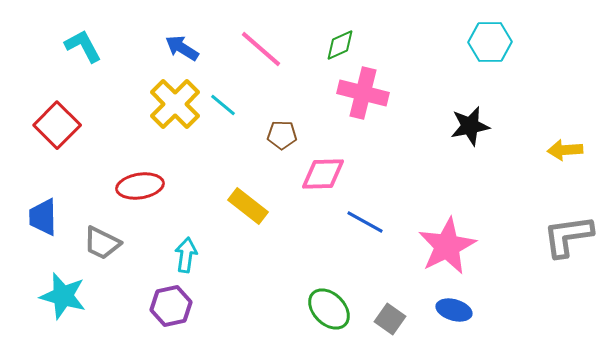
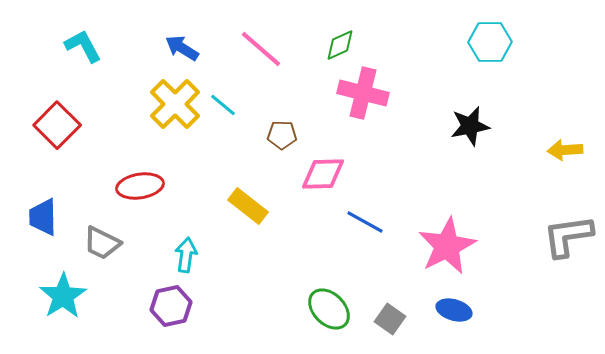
cyan star: rotated 24 degrees clockwise
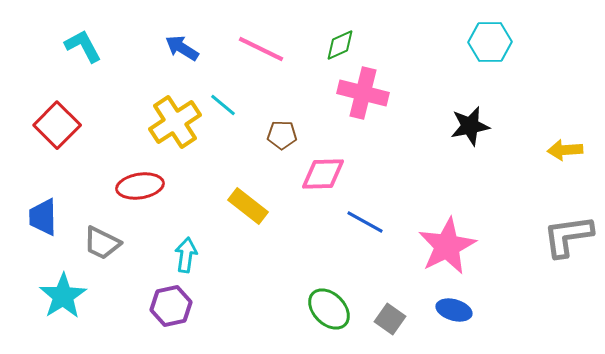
pink line: rotated 15 degrees counterclockwise
yellow cross: moved 18 px down; rotated 12 degrees clockwise
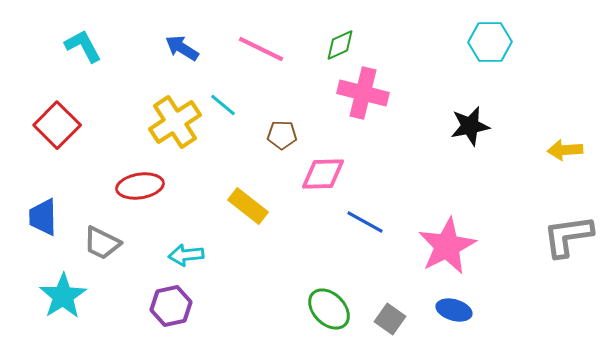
cyan arrow: rotated 104 degrees counterclockwise
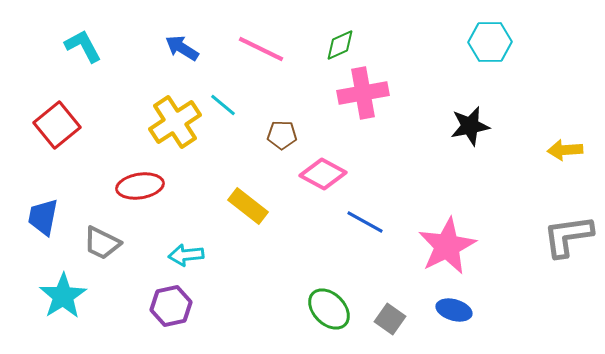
pink cross: rotated 24 degrees counterclockwise
red square: rotated 6 degrees clockwise
pink diamond: rotated 30 degrees clockwise
blue trapezoid: rotated 12 degrees clockwise
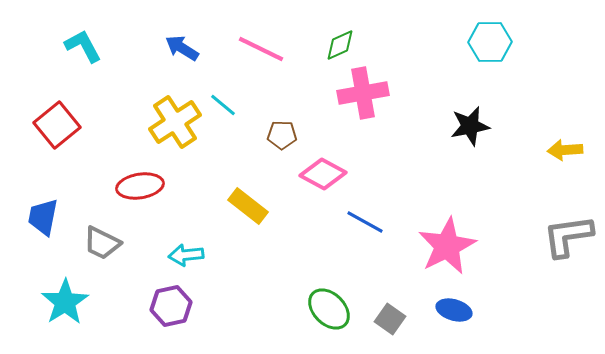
cyan star: moved 2 px right, 6 px down
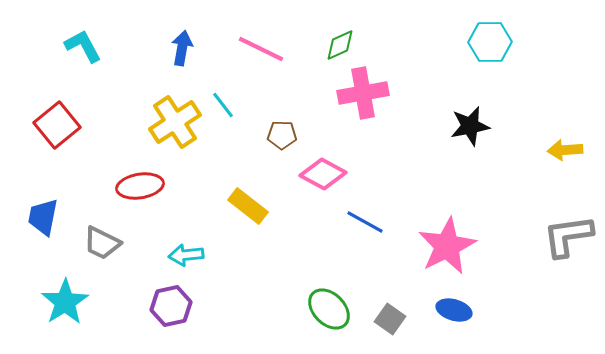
blue arrow: rotated 68 degrees clockwise
cyan line: rotated 12 degrees clockwise
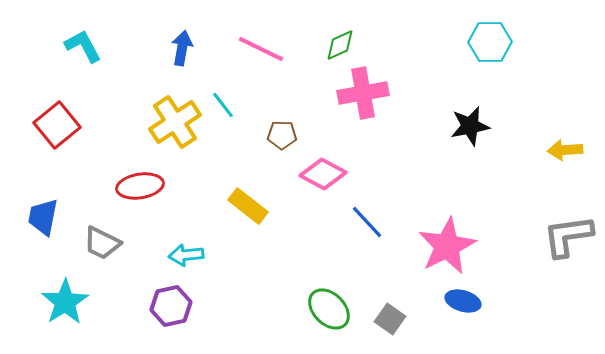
blue line: moved 2 px right; rotated 18 degrees clockwise
blue ellipse: moved 9 px right, 9 px up
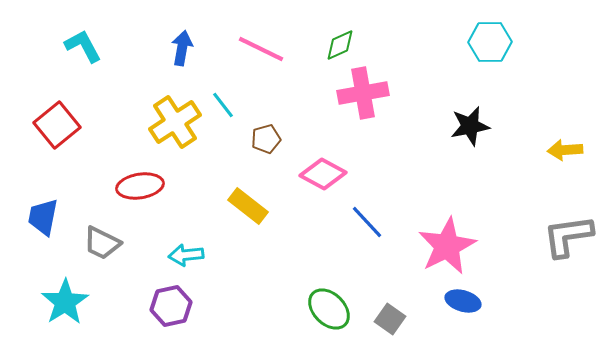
brown pentagon: moved 16 px left, 4 px down; rotated 16 degrees counterclockwise
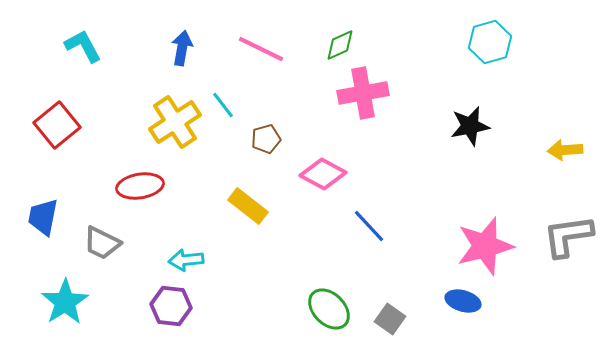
cyan hexagon: rotated 15 degrees counterclockwise
blue line: moved 2 px right, 4 px down
pink star: moved 38 px right; rotated 12 degrees clockwise
cyan arrow: moved 5 px down
purple hexagon: rotated 18 degrees clockwise
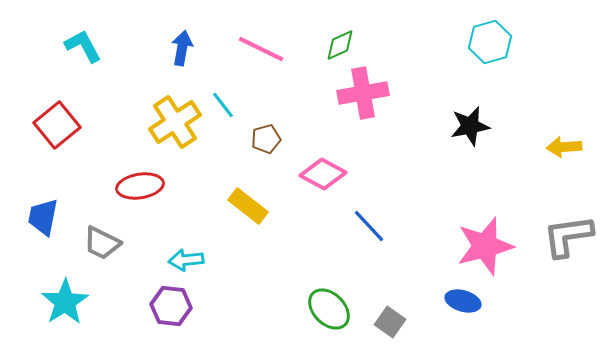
yellow arrow: moved 1 px left, 3 px up
gray square: moved 3 px down
